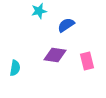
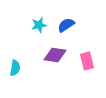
cyan star: moved 14 px down
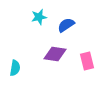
cyan star: moved 8 px up
purple diamond: moved 1 px up
